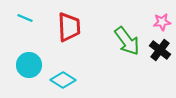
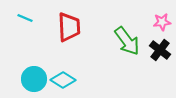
cyan circle: moved 5 px right, 14 px down
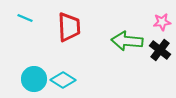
green arrow: rotated 132 degrees clockwise
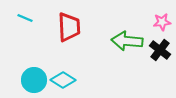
cyan circle: moved 1 px down
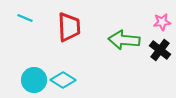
green arrow: moved 3 px left, 1 px up
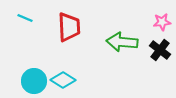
green arrow: moved 2 px left, 2 px down
cyan circle: moved 1 px down
